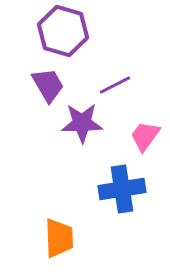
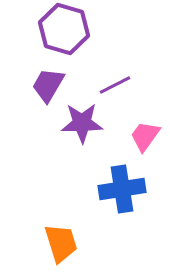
purple hexagon: moved 1 px right, 2 px up
purple trapezoid: rotated 120 degrees counterclockwise
orange trapezoid: moved 2 px right, 5 px down; rotated 15 degrees counterclockwise
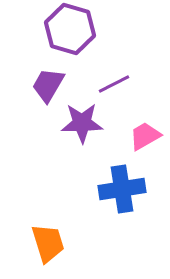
purple hexagon: moved 6 px right
purple line: moved 1 px left, 1 px up
pink trapezoid: rotated 24 degrees clockwise
orange trapezoid: moved 13 px left
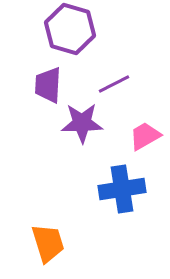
purple trapezoid: rotated 27 degrees counterclockwise
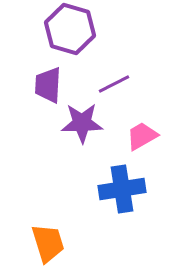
pink trapezoid: moved 3 px left
